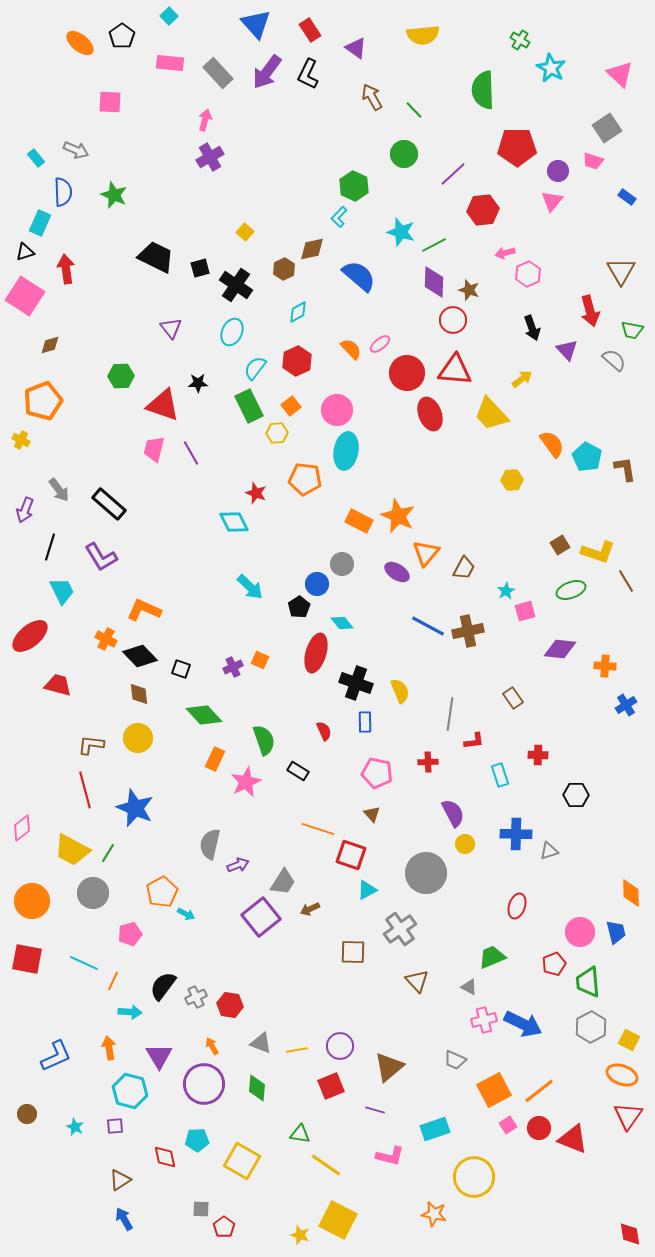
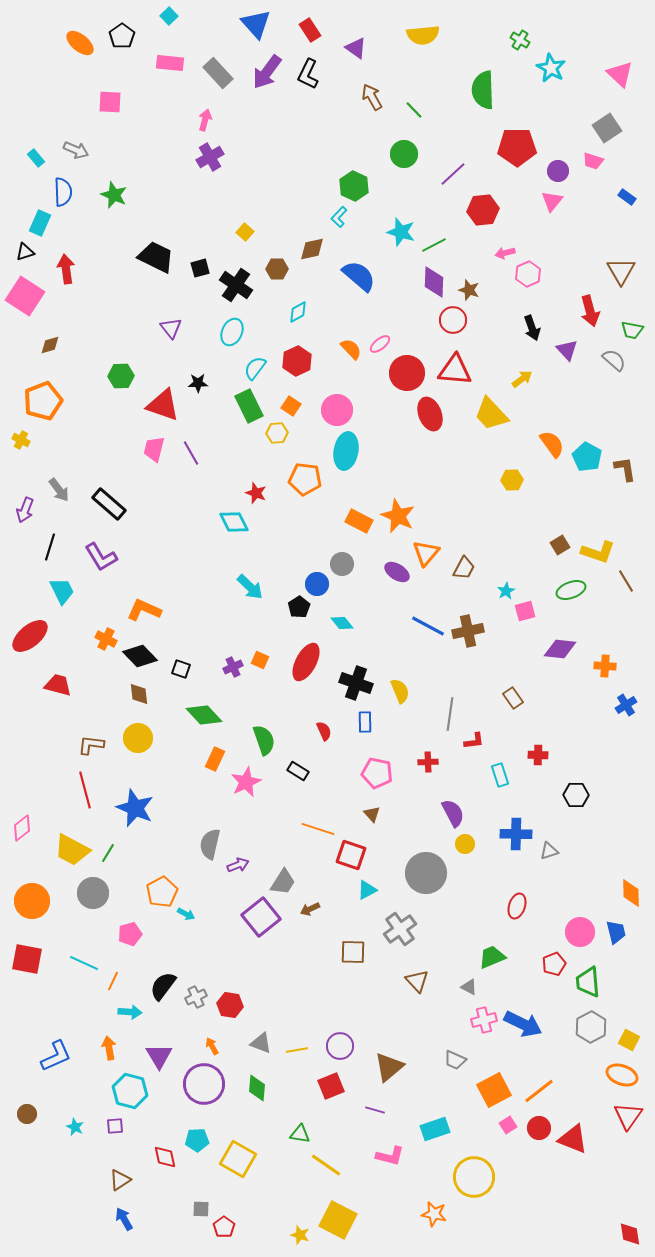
brown hexagon at (284, 269): moved 7 px left; rotated 25 degrees clockwise
orange square at (291, 406): rotated 18 degrees counterclockwise
red ellipse at (316, 653): moved 10 px left, 9 px down; rotated 12 degrees clockwise
yellow square at (242, 1161): moved 4 px left, 2 px up
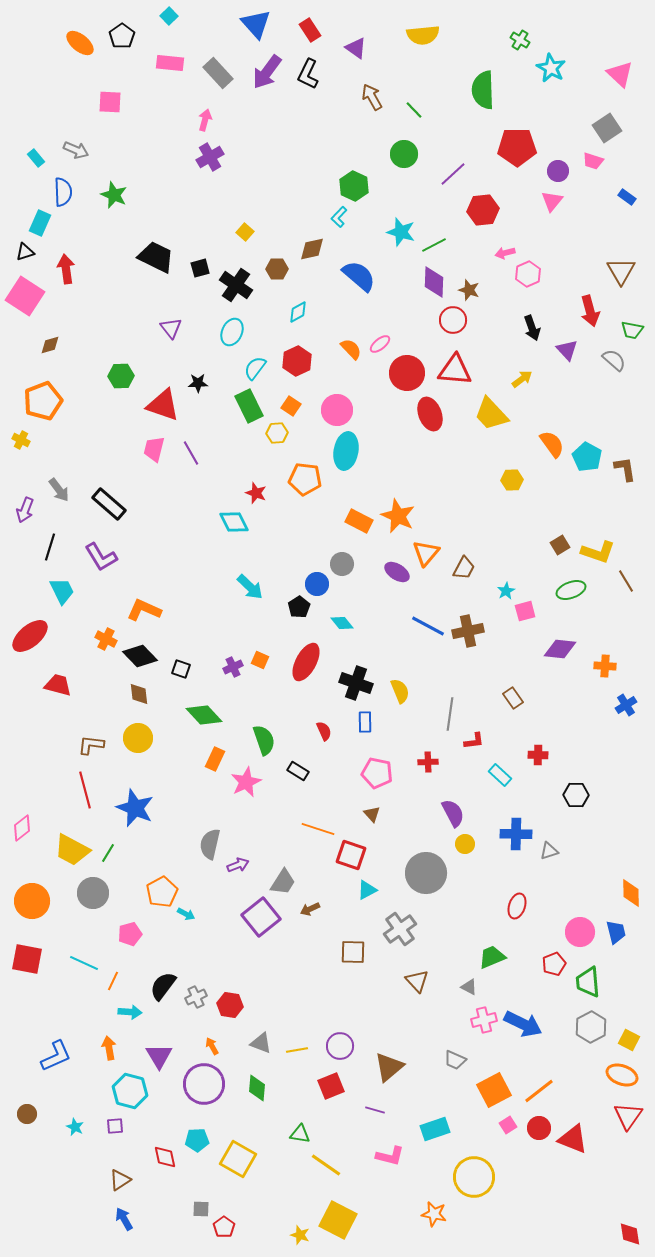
cyan rectangle at (500, 775): rotated 30 degrees counterclockwise
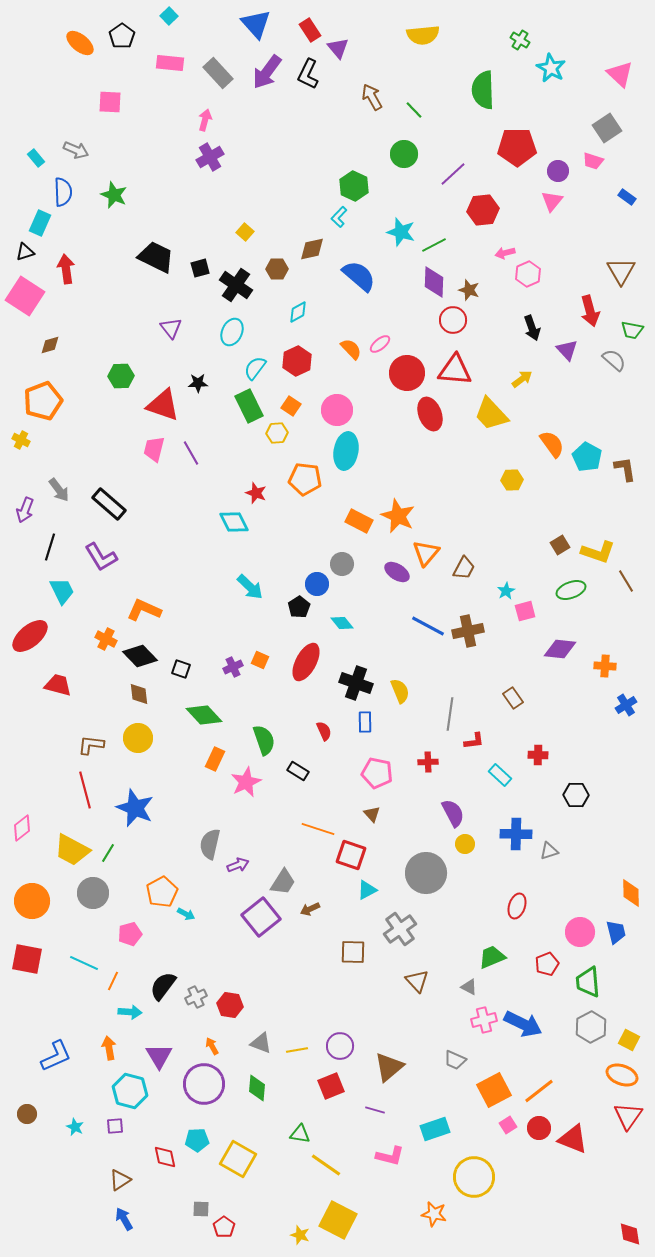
purple triangle at (356, 48): moved 18 px left; rotated 15 degrees clockwise
red pentagon at (554, 964): moved 7 px left
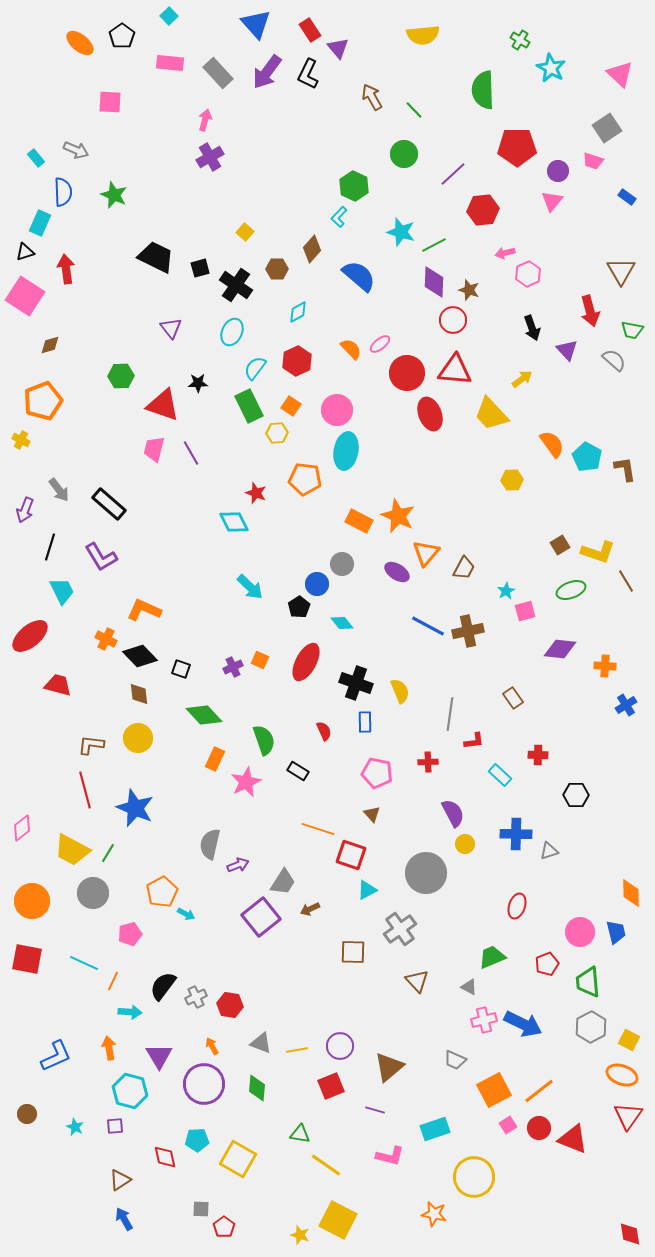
brown diamond at (312, 249): rotated 36 degrees counterclockwise
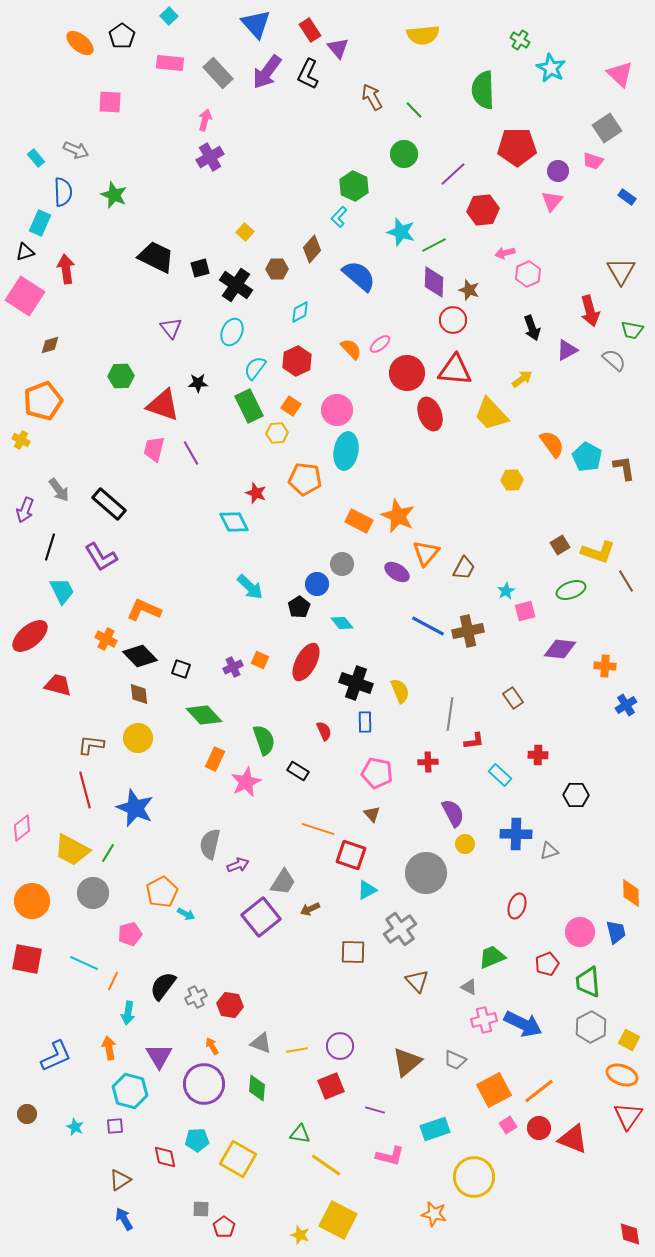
cyan diamond at (298, 312): moved 2 px right
purple triangle at (567, 350): rotated 45 degrees clockwise
brown L-shape at (625, 469): moved 1 px left, 1 px up
cyan arrow at (130, 1012): moved 2 px left, 1 px down; rotated 95 degrees clockwise
brown triangle at (389, 1067): moved 18 px right, 5 px up
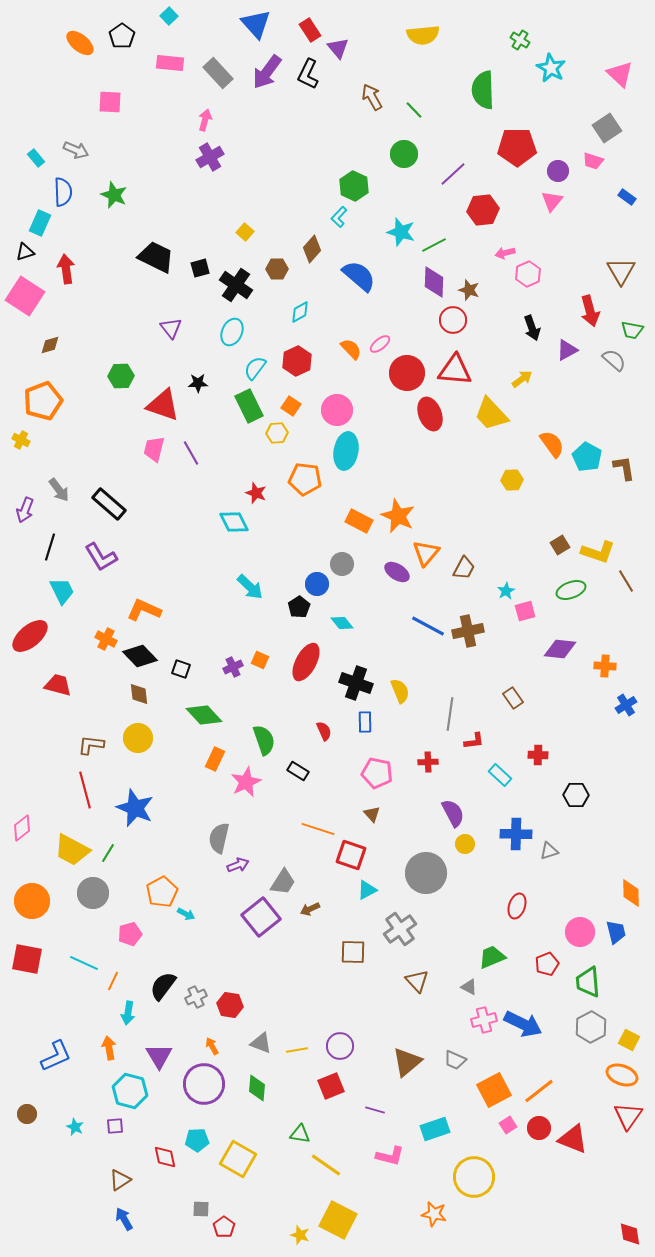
gray semicircle at (210, 844): moved 9 px right, 6 px up
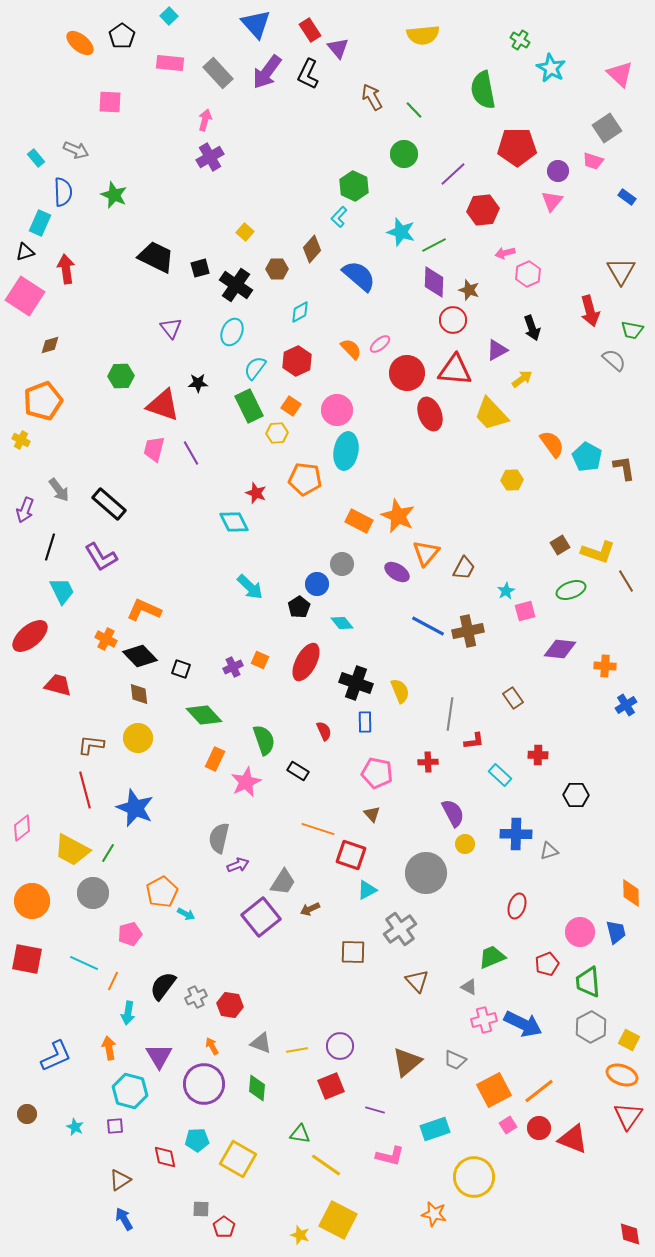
green semicircle at (483, 90): rotated 9 degrees counterclockwise
purple triangle at (567, 350): moved 70 px left
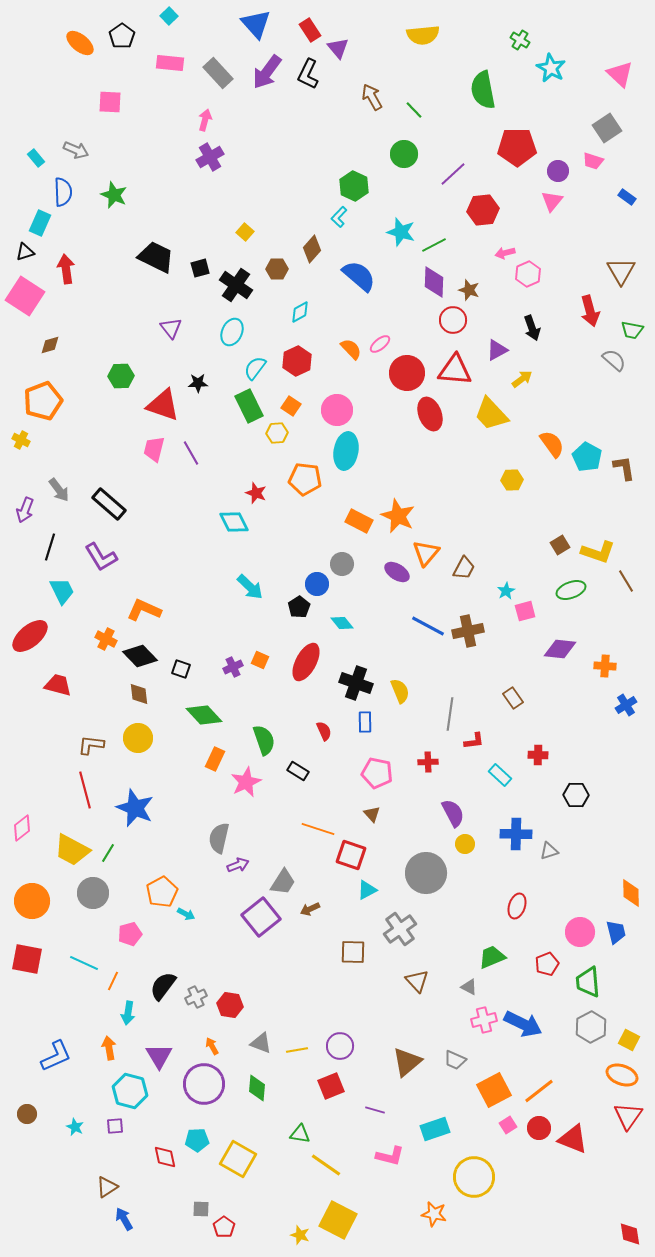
brown triangle at (120, 1180): moved 13 px left, 7 px down
